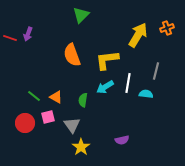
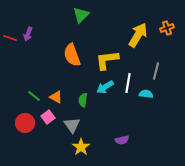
pink square: rotated 24 degrees counterclockwise
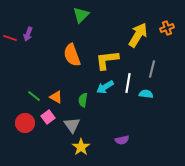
gray line: moved 4 px left, 2 px up
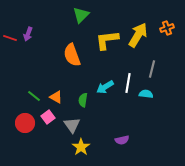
yellow L-shape: moved 20 px up
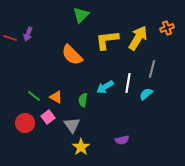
yellow arrow: moved 3 px down
orange semicircle: rotated 25 degrees counterclockwise
cyan semicircle: rotated 48 degrees counterclockwise
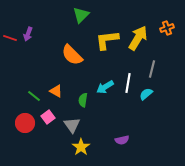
orange triangle: moved 6 px up
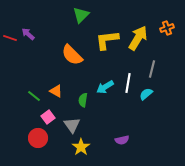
purple arrow: rotated 112 degrees clockwise
red circle: moved 13 px right, 15 px down
